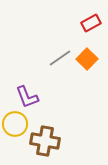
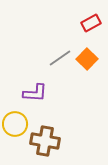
purple L-shape: moved 8 px right, 4 px up; rotated 65 degrees counterclockwise
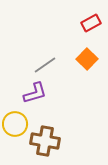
gray line: moved 15 px left, 7 px down
purple L-shape: rotated 20 degrees counterclockwise
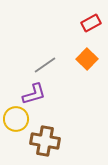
purple L-shape: moved 1 px left, 1 px down
yellow circle: moved 1 px right, 5 px up
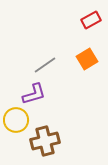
red rectangle: moved 3 px up
orange square: rotated 15 degrees clockwise
yellow circle: moved 1 px down
brown cross: rotated 24 degrees counterclockwise
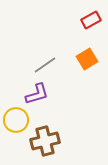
purple L-shape: moved 3 px right
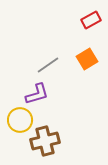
gray line: moved 3 px right
yellow circle: moved 4 px right
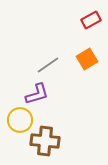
brown cross: rotated 20 degrees clockwise
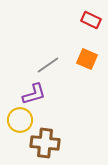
red rectangle: rotated 54 degrees clockwise
orange square: rotated 35 degrees counterclockwise
purple L-shape: moved 3 px left
brown cross: moved 2 px down
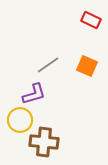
orange square: moved 7 px down
brown cross: moved 1 px left, 1 px up
